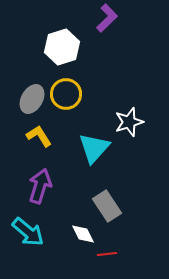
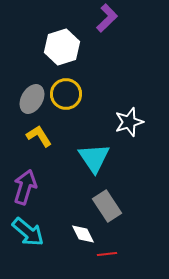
cyan triangle: moved 10 px down; rotated 16 degrees counterclockwise
purple arrow: moved 15 px left, 1 px down
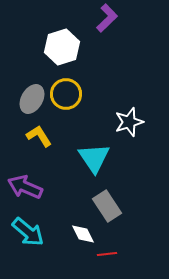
purple arrow: rotated 84 degrees counterclockwise
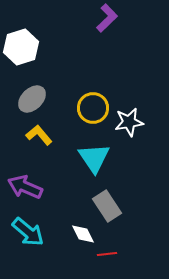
white hexagon: moved 41 px left
yellow circle: moved 27 px right, 14 px down
gray ellipse: rotated 16 degrees clockwise
white star: rotated 8 degrees clockwise
yellow L-shape: moved 1 px up; rotated 8 degrees counterclockwise
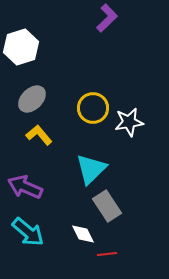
cyan triangle: moved 3 px left, 11 px down; rotated 20 degrees clockwise
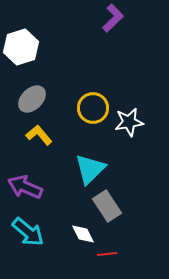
purple L-shape: moved 6 px right
cyan triangle: moved 1 px left
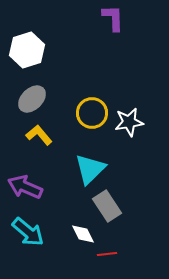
purple L-shape: rotated 48 degrees counterclockwise
white hexagon: moved 6 px right, 3 px down
yellow circle: moved 1 px left, 5 px down
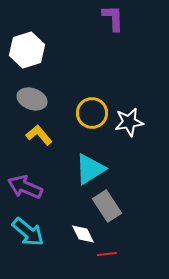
gray ellipse: rotated 64 degrees clockwise
cyan triangle: rotated 12 degrees clockwise
